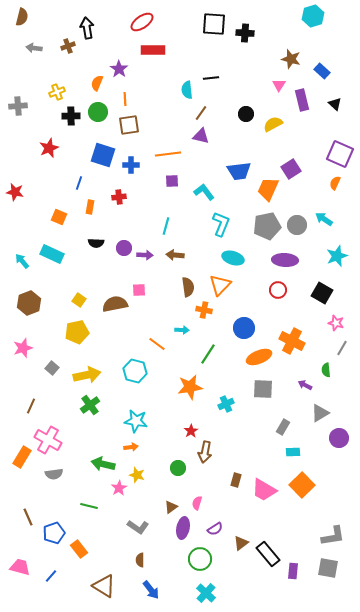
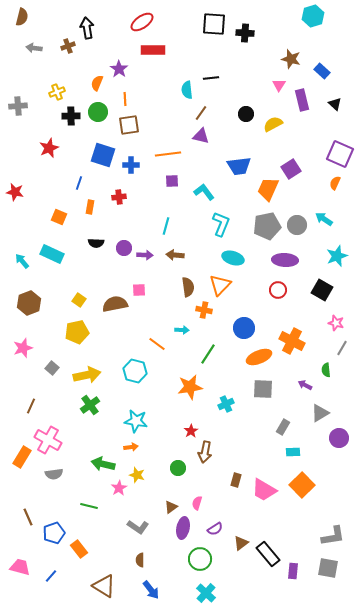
blue trapezoid at (239, 171): moved 5 px up
black square at (322, 293): moved 3 px up
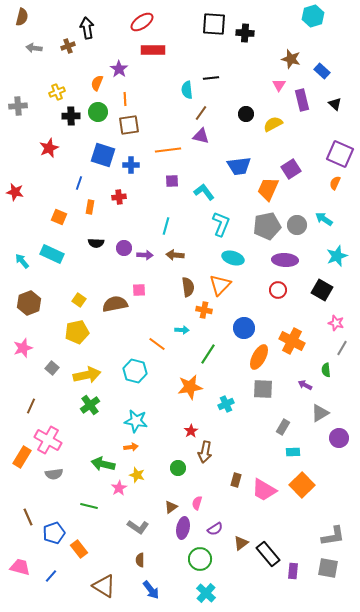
orange line at (168, 154): moved 4 px up
orange ellipse at (259, 357): rotated 40 degrees counterclockwise
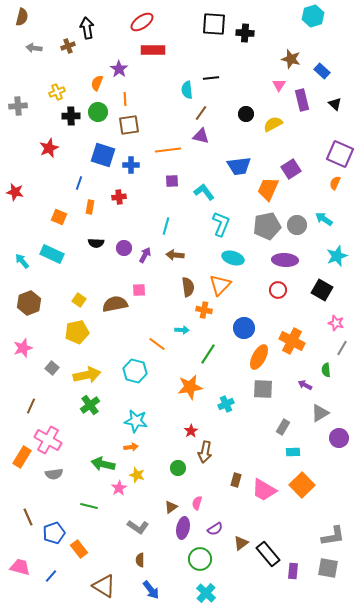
purple arrow at (145, 255): rotated 63 degrees counterclockwise
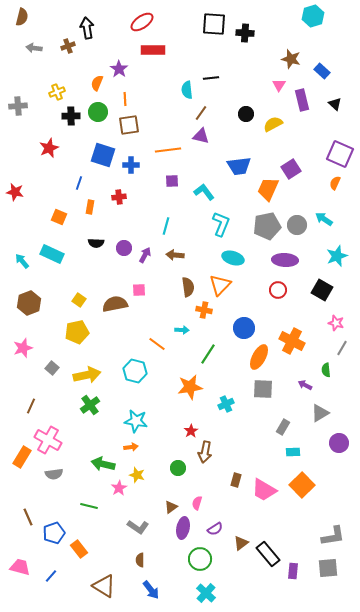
purple circle at (339, 438): moved 5 px down
gray square at (328, 568): rotated 15 degrees counterclockwise
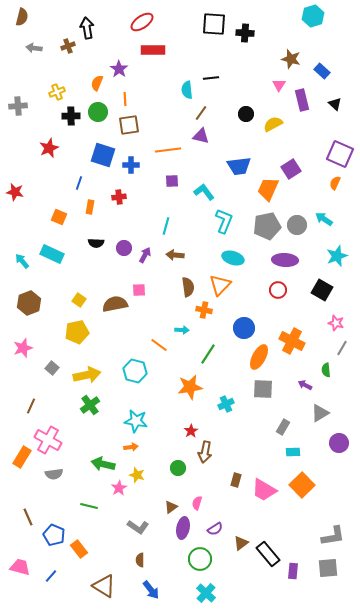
cyan L-shape at (221, 224): moved 3 px right, 3 px up
orange line at (157, 344): moved 2 px right, 1 px down
blue pentagon at (54, 533): moved 2 px down; rotated 30 degrees counterclockwise
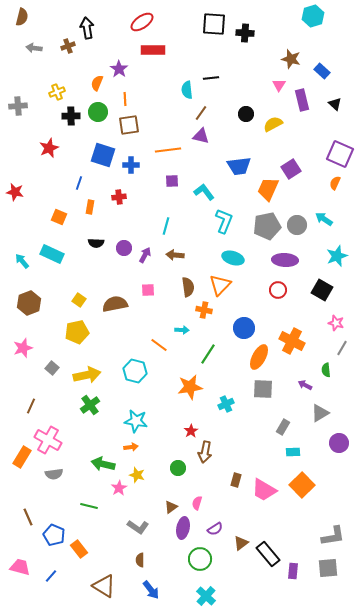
pink square at (139, 290): moved 9 px right
cyan cross at (206, 593): moved 3 px down
